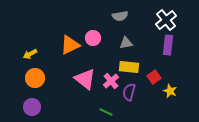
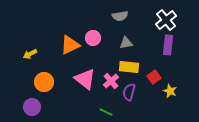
orange circle: moved 9 px right, 4 px down
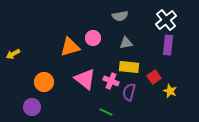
orange triangle: moved 2 px down; rotated 10 degrees clockwise
yellow arrow: moved 17 px left
pink cross: rotated 28 degrees counterclockwise
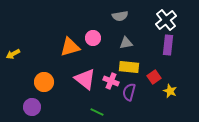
green line: moved 9 px left
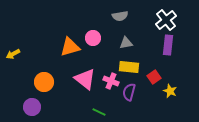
green line: moved 2 px right
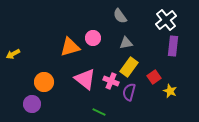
gray semicircle: rotated 63 degrees clockwise
purple rectangle: moved 5 px right, 1 px down
yellow rectangle: rotated 60 degrees counterclockwise
purple circle: moved 3 px up
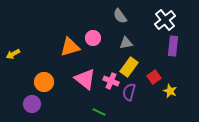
white cross: moved 1 px left
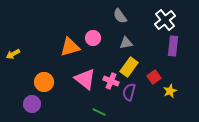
yellow star: rotated 24 degrees clockwise
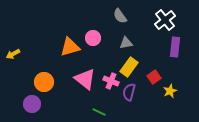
purple rectangle: moved 2 px right, 1 px down
